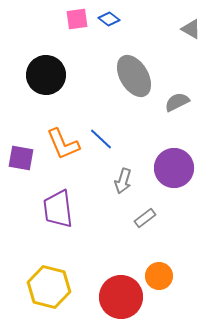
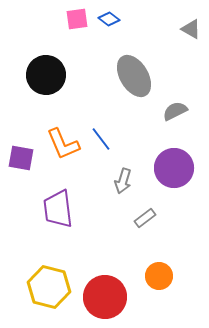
gray semicircle: moved 2 px left, 9 px down
blue line: rotated 10 degrees clockwise
red circle: moved 16 px left
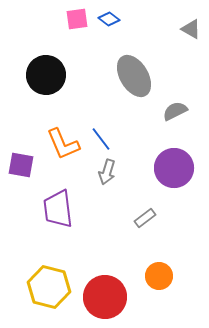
purple square: moved 7 px down
gray arrow: moved 16 px left, 9 px up
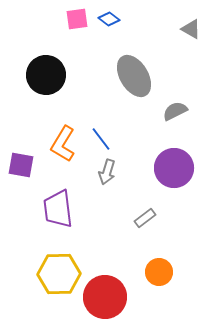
orange L-shape: rotated 54 degrees clockwise
orange circle: moved 4 px up
yellow hexagon: moved 10 px right, 13 px up; rotated 15 degrees counterclockwise
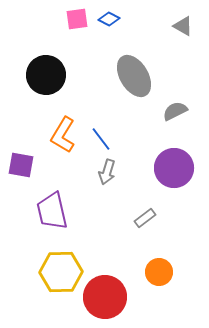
blue diamond: rotated 10 degrees counterclockwise
gray triangle: moved 8 px left, 3 px up
orange L-shape: moved 9 px up
purple trapezoid: moved 6 px left, 2 px down; rotated 6 degrees counterclockwise
yellow hexagon: moved 2 px right, 2 px up
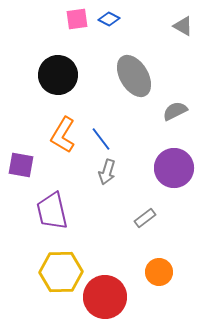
black circle: moved 12 px right
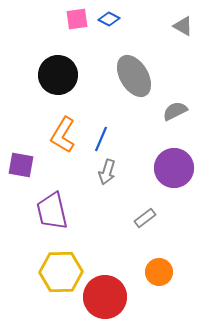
blue line: rotated 60 degrees clockwise
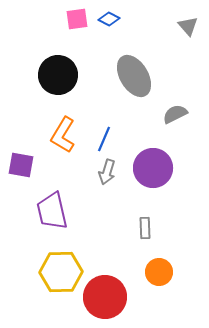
gray triangle: moved 5 px right; rotated 20 degrees clockwise
gray semicircle: moved 3 px down
blue line: moved 3 px right
purple circle: moved 21 px left
gray rectangle: moved 10 px down; rotated 55 degrees counterclockwise
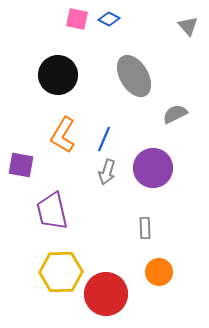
pink square: rotated 20 degrees clockwise
red circle: moved 1 px right, 3 px up
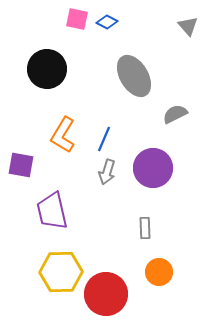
blue diamond: moved 2 px left, 3 px down
black circle: moved 11 px left, 6 px up
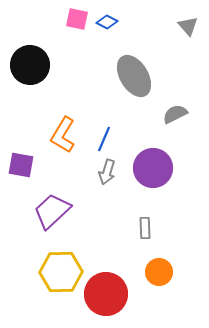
black circle: moved 17 px left, 4 px up
purple trapezoid: rotated 60 degrees clockwise
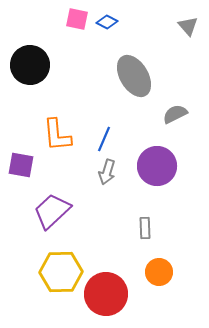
orange L-shape: moved 6 px left; rotated 36 degrees counterclockwise
purple circle: moved 4 px right, 2 px up
